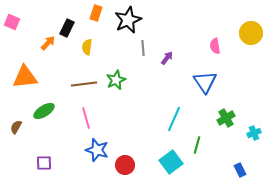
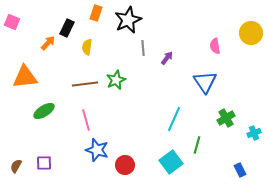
brown line: moved 1 px right
pink line: moved 2 px down
brown semicircle: moved 39 px down
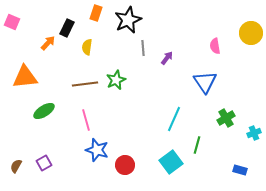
purple square: rotated 28 degrees counterclockwise
blue rectangle: rotated 48 degrees counterclockwise
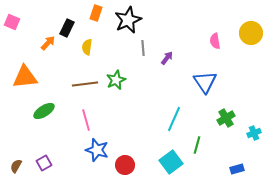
pink semicircle: moved 5 px up
blue rectangle: moved 3 px left, 1 px up; rotated 32 degrees counterclockwise
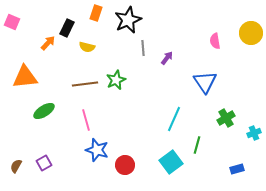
yellow semicircle: rotated 84 degrees counterclockwise
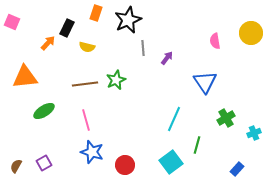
blue star: moved 5 px left, 2 px down
blue rectangle: rotated 32 degrees counterclockwise
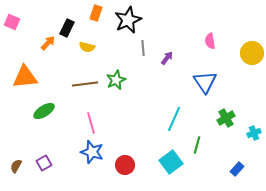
yellow circle: moved 1 px right, 20 px down
pink semicircle: moved 5 px left
pink line: moved 5 px right, 3 px down
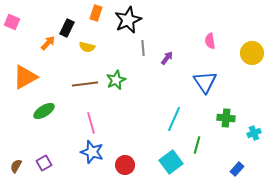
orange triangle: rotated 24 degrees counterclockwise
green cross: rotated 36 degrees clockwise
